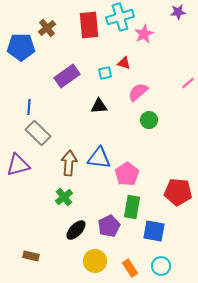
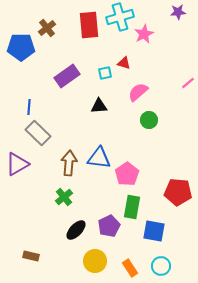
purple triangle: moved 1 px left, 1 px up; rotated 15 degrees counterclockwise
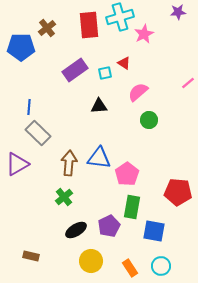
red triangle: rotated 16 degrees clockwise
purple rectangle: moved 8 px right, 6 px up
black ellipse: rotated 15 degrees clockwise
yellow circle: moved 4 px left
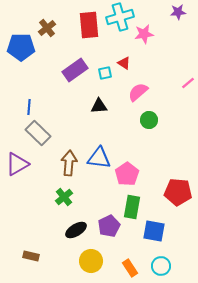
pink star: rotated 18 degrees clockwise
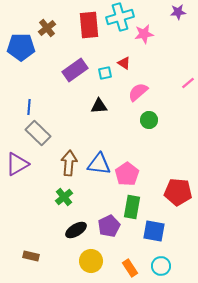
blue triangle: moved 6 px down
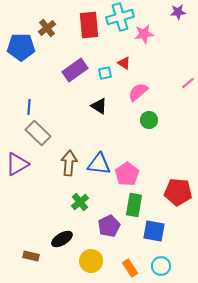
black triangle: rotated 36 degrees clockwise
green cross: moved 16 px right, 5 px down
green rectangle: moved 2 px right, 2 px up
black ellipse: moved 14 px left, 9 px down
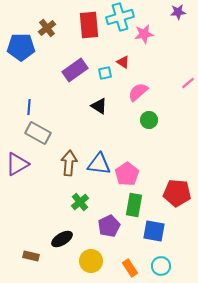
red triangle: moved 1 px left, 1 px up
gray rectangle: rotated 15 degrees counterclockwise
red pentagon: moved 1 px left, 1 px down
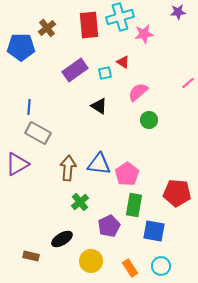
brown arrow: moved 1 px left, 5 px down
